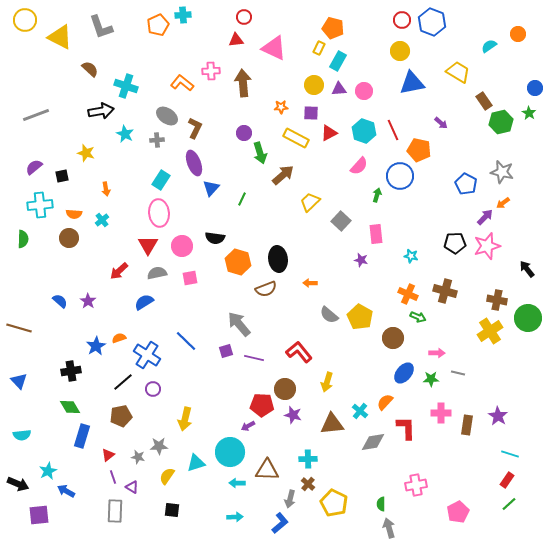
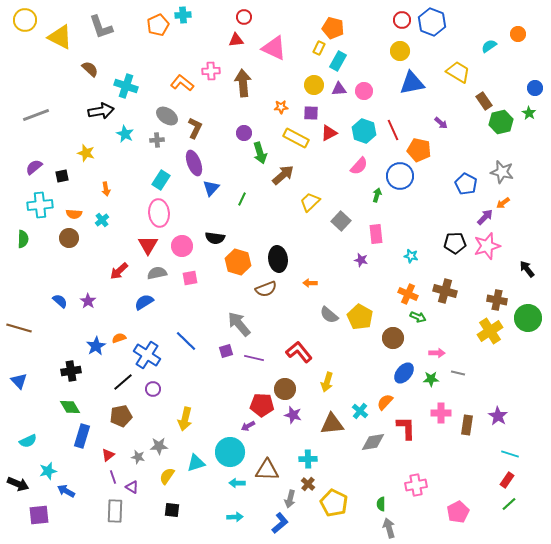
cyan semicircle at (22, 435): moved 6 px right, 6 px down; rotated 18 degrees counterclockwise
cyan star at (48, 471): rotated 12 degrees clockwise
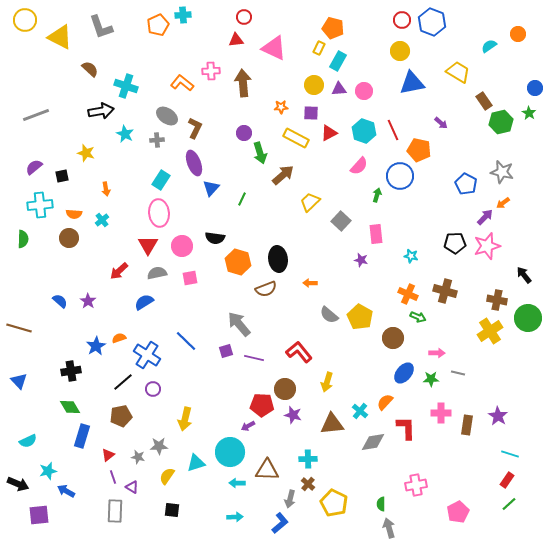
black arrow at (527, 269): moved 3 px left, 6 px down
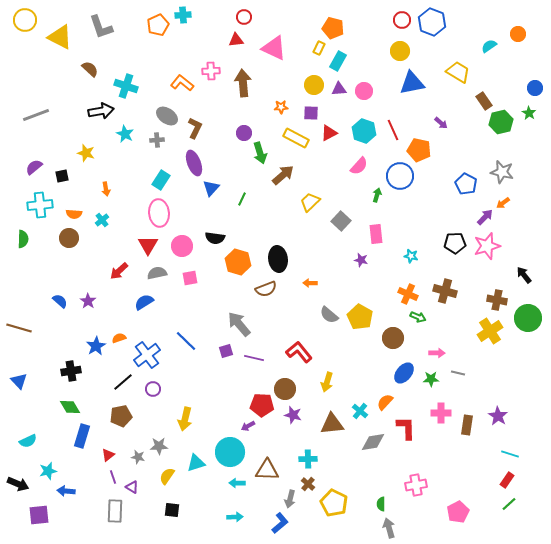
blue cross at (147, 355): rotated 20 degrees clockwise
blue arrow at (66, 491): rotated 24 degrees counterclockwise
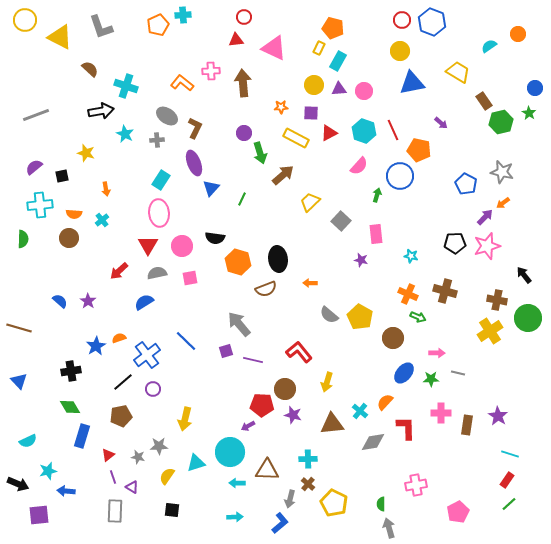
purple line at (254, 358): moved 1 px left, 2 px down
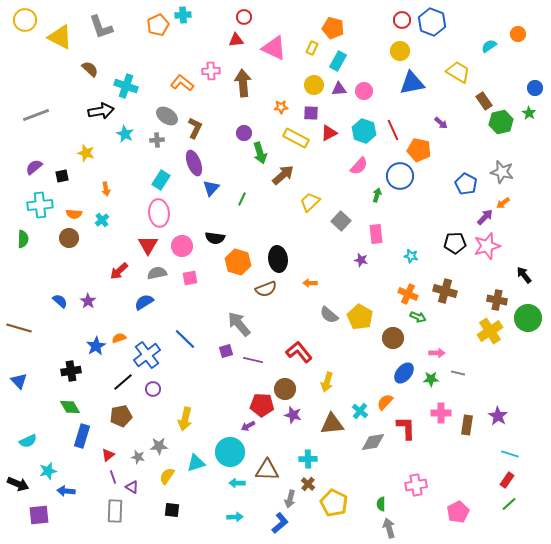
yellow rectangle at (319, 48): moved 7 px left
blue line at (186, 341): moved 1 px left, 2 px up
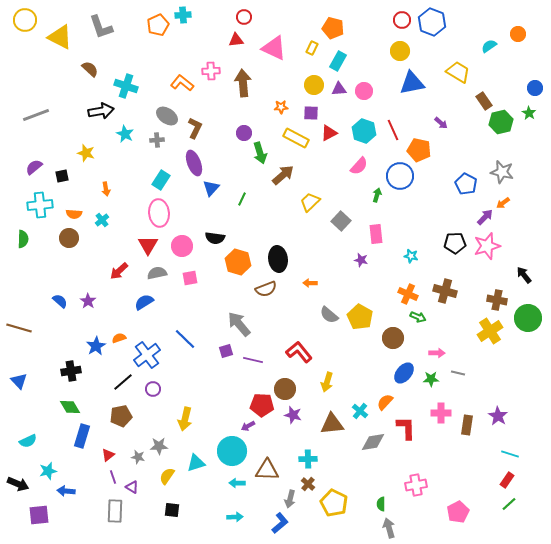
cyan circle at (230, 452): moved 2 px right, 1 px up
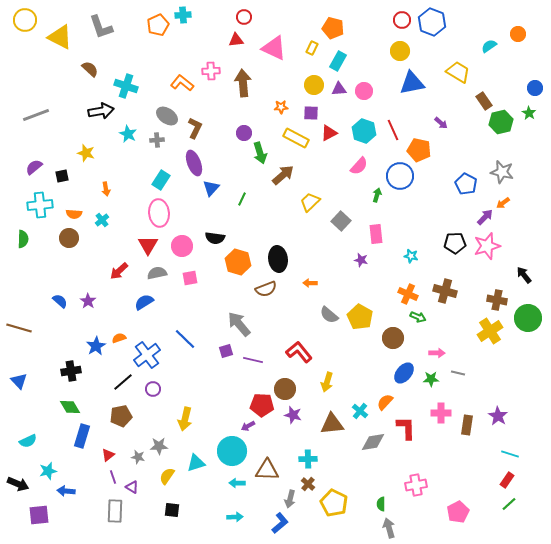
cyan star at (125, 134): moved 3 px right
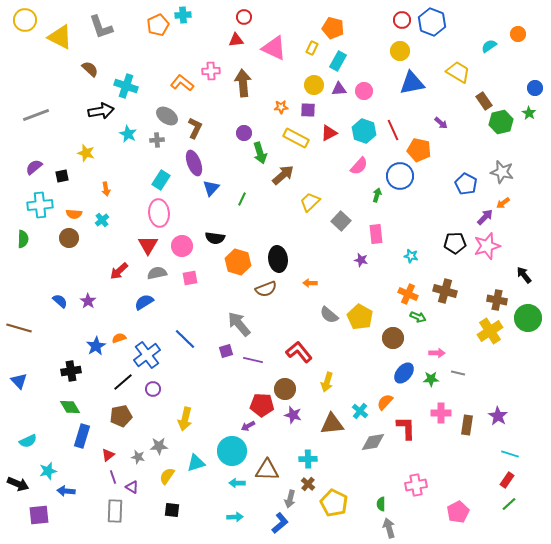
purple square at (311, 113): moved 3 px left, 3 px up
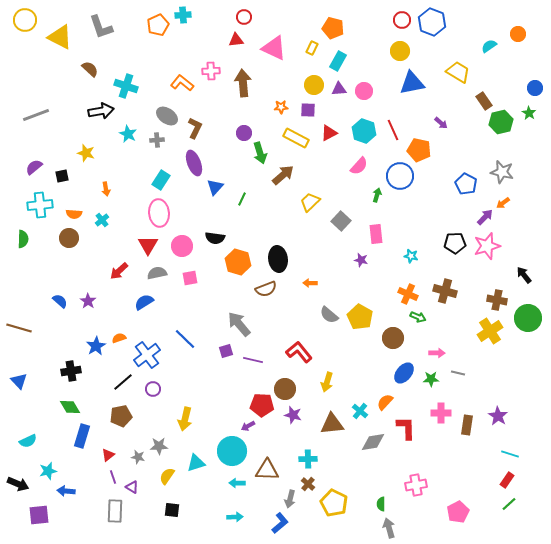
blue triangle at (211, 188): moved 4 px right, 1 px up
